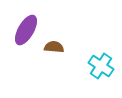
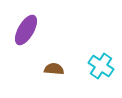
brown semicircle: moved 22 px down
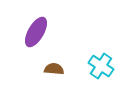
purple ellipse: moved 10 px right, 2 px down
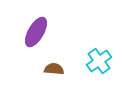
cyan cross: moved 2 px left, 5 px up; rotated 20 degrees clockwise
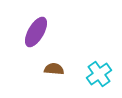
cyan cross: moved 13 px down
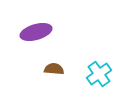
purple ellipse: rotated 44 degrees clockwise
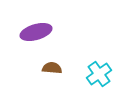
brown semicircle: moved 2 px left, 1 px up
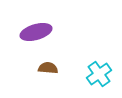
brown semicircle: moved 4 px left
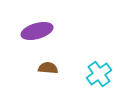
purple ellipse: moved 1 px right, 1 px up
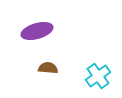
cyan cross: moved 1 px left, 2 px down
